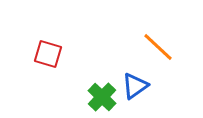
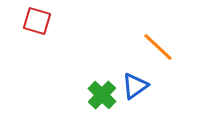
red square: moved 11 px left, 33 px up
green cross: moved 2 px up
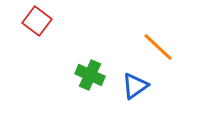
red square: rotated 20 degrees clockwise
green cross: moved 12 px left, 20 px up; rotated 20 degrees counterclockwise
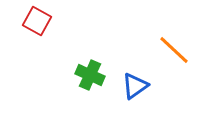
red square: rotated 8 degrees counterclockwise
orange line: moved 16 px right, 3 px down
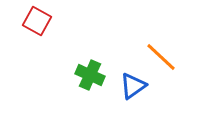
orange line: moved 13 px left, 7 px down
blue triangle: moved 2 px left
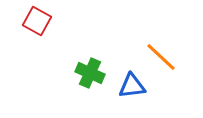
green cross: moved 2 px up
blue triangle: moved 1 px left; rotated 28 degrees clockwise
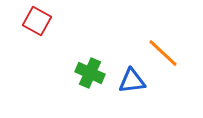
orange line: moved 2 px right, 4 px up
blue triangle: moved 5 px up
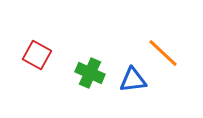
red square: moved 34 px down
blue triangle: moved 1 px right, 1 px up
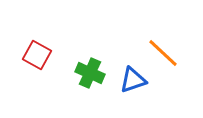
blue triangle: rotated 12 degrees counterclockwise
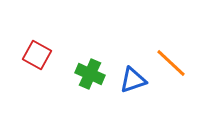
orange line: moved 8 px right, 10 px down
green cross: moved 1 px down
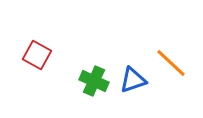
green cross: moved 4 px right, 7 px down
